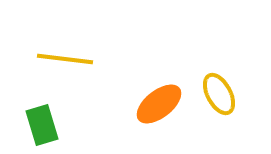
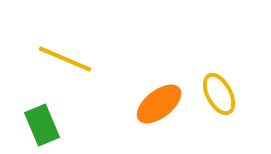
yellow line: rotated 16 degrees clockwise
green rectangle: rotated 6 degrees counterclockwise
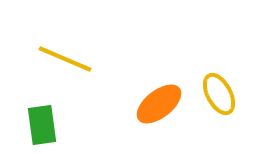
green rectangle: rotated 15 degrees clockwise
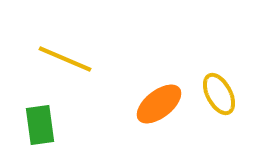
green rectangle: moved 2 px left
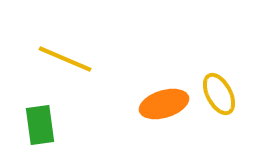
orange ellipse: moved 5 px right; rotated 21 degrees clockwise
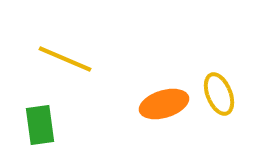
yellow ellipse: rotated 6 degrees clockwise
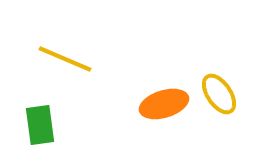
yellow ellipse: rotated 12 degrees counterclockwise
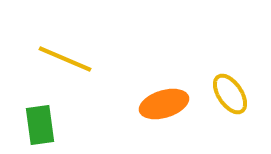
yellow ellipse: moved 11 px right
